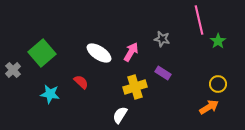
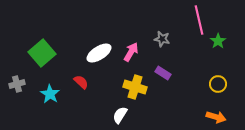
white ellipse: rotated 65 degrees counterclockwise
gray cross: moved 4 px right, 14 px down; rotated 28 degrees clockwise
yellow cross: rotated 35 degrees clockwise
cyan star: rotated 24 degrees clockwise
orange arrow: moved 7 px right, 10 px down; rotated 48 degrees clockwise
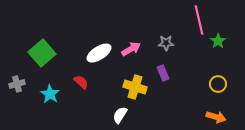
gray star: moved 4 px right, 4 px down; rotated 14 degrees counterclockwise
pink arrow: moved 3 px up; rotated 30 degrees clockwise
purple rectangle: rotated 35 degrees clockwise
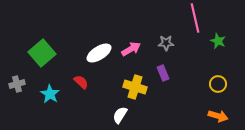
pink line: moved 4 px left, 2 px up
green star: rotated 14 degrees counterclockwise
orange arrow: moved 2 px right, 1 px up
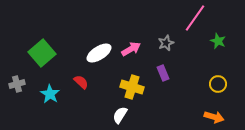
pink line: rotated 48 degrees clockwise
gray star: rotated 21 degrees counterclockwise
yellow cross: moved 3 px left
orange arrow: moved 4 px left, 1 px down
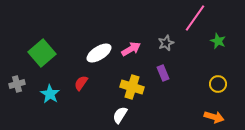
red semicircle: moved 1 px down; rotated 98 degrees counterclockwise
